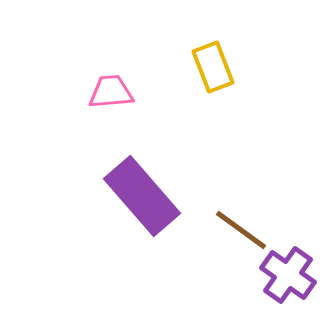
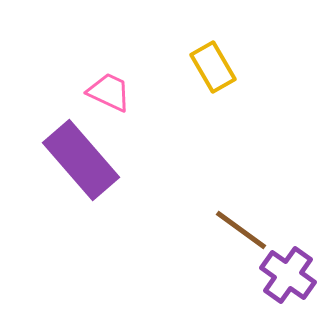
yellow rectangle: rotated 9 degrees counterclockwise
pink trapezoid: moved 2 px left; rotated 30 degrees clockwise
purple rectangle: moved 61 px left, 36 px up
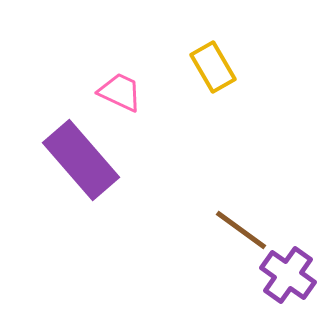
pink trapezoid: moved 11 px right
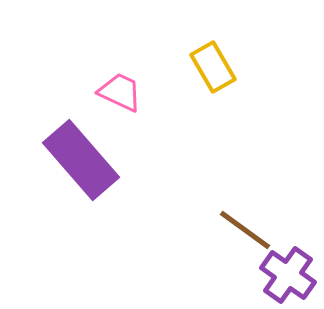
brown line: moved 4 px right
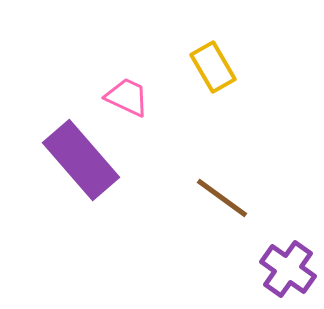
pink trapezoid: moved 7 px right, 5 px down
brown line: moved 23 px left, 32 px up
purple cross: moved 6 px up
